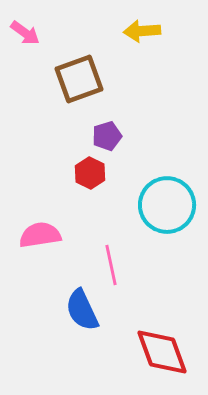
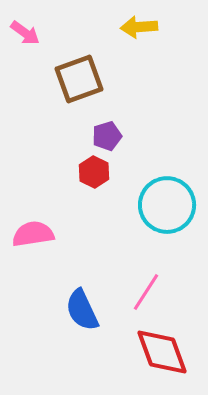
yellow arrow: moved 3 px left, 4 px up
red hexagon: moved 4 px right, 1 px up
pink semicircle: moved 7 px left, 1 px up
pink line: moved 35 px right, 27 px down; rotated 45 degrees clockwise
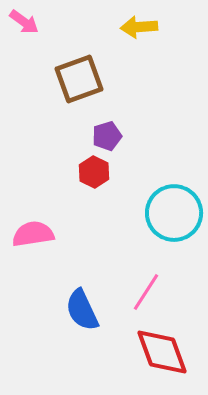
pink arrow: moved 1 px left, 11 px up
cyan circle: moved 7 px right, 8 px down
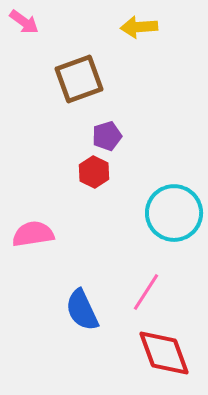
red diamond: moved 2 px right, 1 px down
